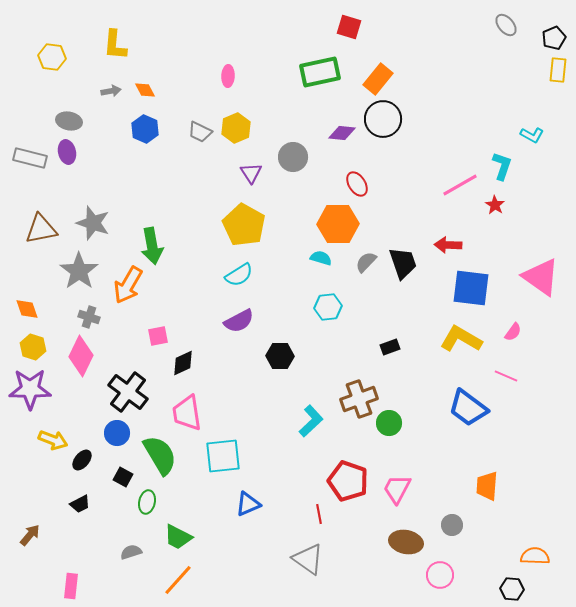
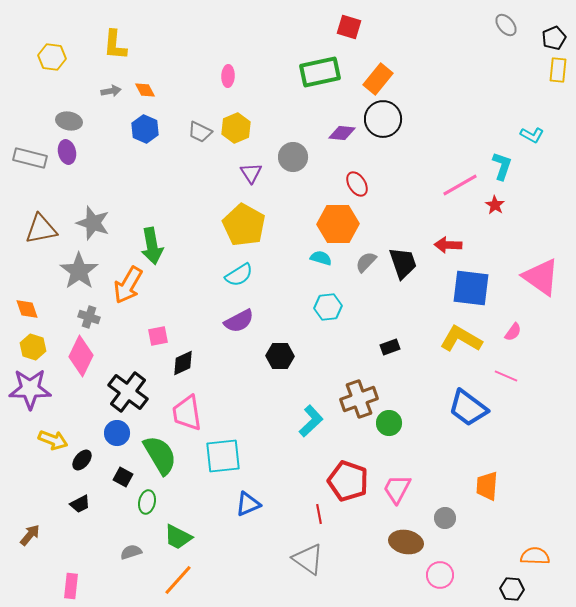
gray circle at (452, 525): moved 7 px left, 7 px up
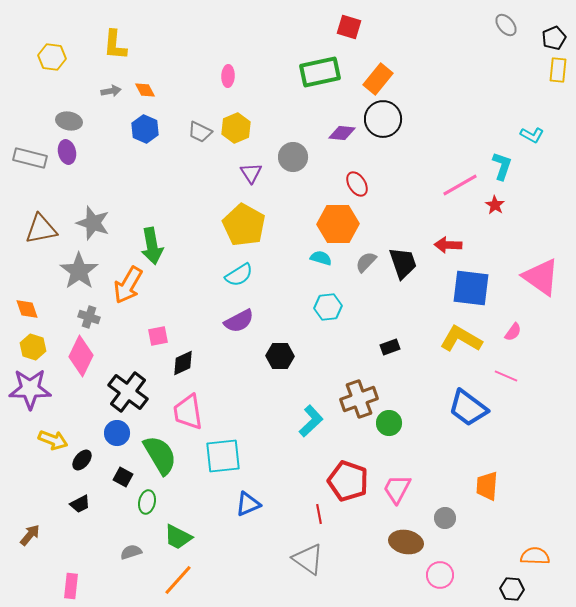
pink trapezoid at (187, 413): moved 1 px right, 1 px up
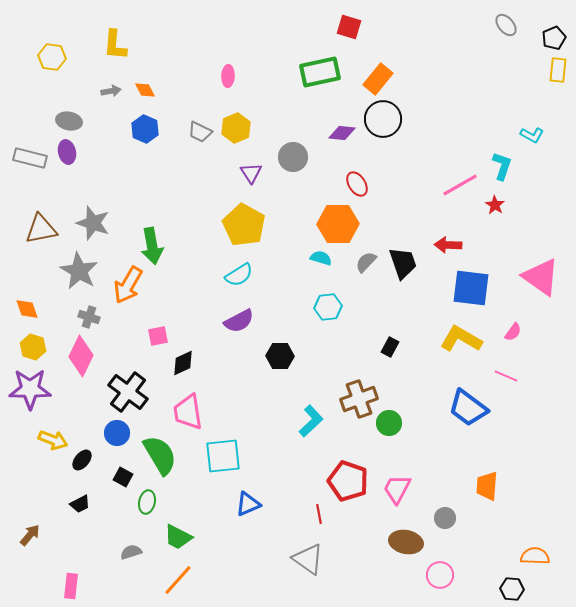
gray star at (79, 271): rotated 6 degrees counterclockwise
black rectangle at (390, 347): rotated 42 degrees counterclockwise
